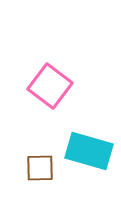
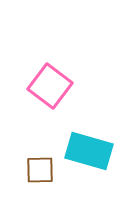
brown square: moved 2 px down
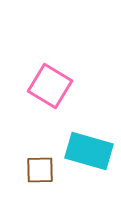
pink square: rotated 6 degrees counterclockwise
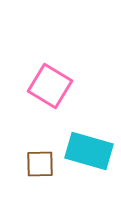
brown square: moved 6 px up
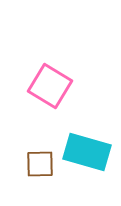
cyan rectangle: moved 2 px left, 1 px down
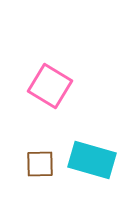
cyan rectangle: moved 5 px right, 8 px down
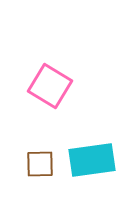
cyan rectangle: rotated 24 degrees counterclockwise
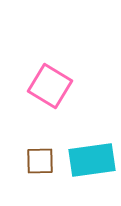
brown square: moved 3 px up
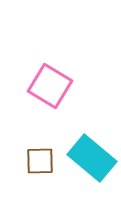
cyan rectangle: moved 2 px up; rotated 48 degrees clockwise
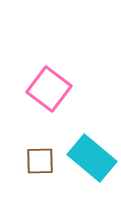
pink square: moved 1 px left, 3 px down; rotated 6 degrees clockwise
